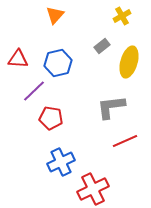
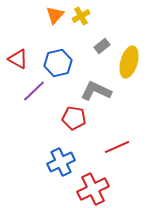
yellow cross: moved 41 px left
red triangle: rotated 25 degrees clockwise
gray L-shape: moved 15 px left, 16 px up; rotated 32 degrees clockwise
red pentagon: moved 23 px right
red line: moved 8 px left, 6 px down
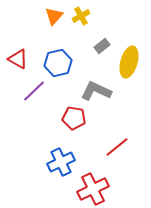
orange triangle: moved 1 px left, 1 px down
red line: rotated 15 degrees counterclockwise
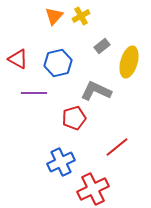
purple line: moved 2 px down; rotated 45 degrees clockwise
red pentagon: rotated 25 degrees counterclockwise
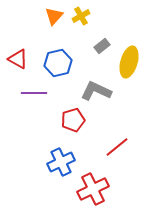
red pentagon: moved 1 px left, 2 px down
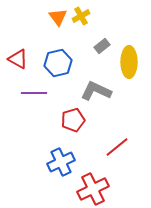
orange triangle: moved 4 px right, 1 px down; rotated 18 degrees counterclockwise
yellow ellipse: rotated 16 degrees counterclockwise
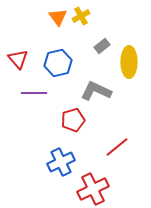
red triangle: rotated 20 degrees clockwise
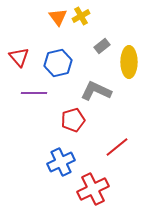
red triangle: moved 1 px right, 2 px up
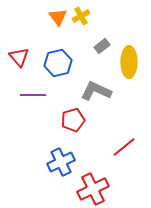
purple line: moved 1 px left, 2 px down
red line: moved 7 px right
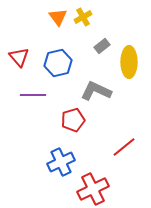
yellow cross: moved 2 px right, 1 px down
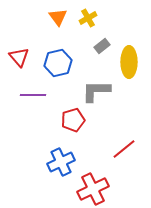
yellow cross: moved 5 px right, 1 px down
gray L-shape: rotated 24 degrees counterclockwise
red line: moved 2 px down
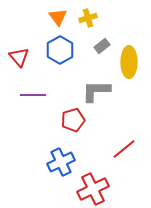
yellow cross: rotated 12 degrees clockwise
blue hexagon: moved 2 px right, 13 px up; rotated 16 degrees counterclockwise
